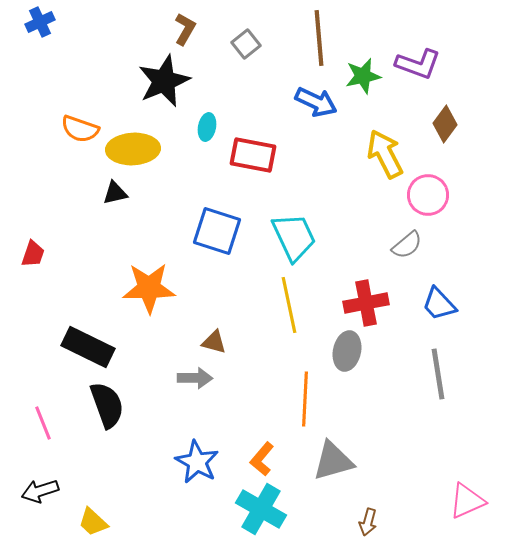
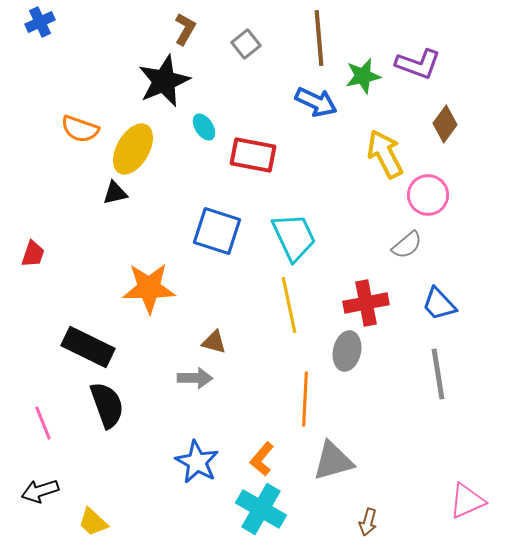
cyan ellipse: moved 3 px left; rotated 44 degrees counterclockwise
yellow ellipse: rotated 57 degrees counterclockwise
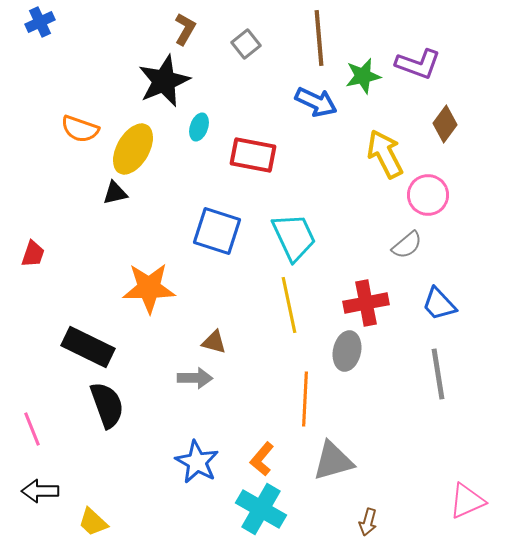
cyan ellipse: moved 5 px left; rotated 52 degrees clockwise
pink line: moved 11 px left, 6 px down
black arrow: rotated 18 degrees clockwise
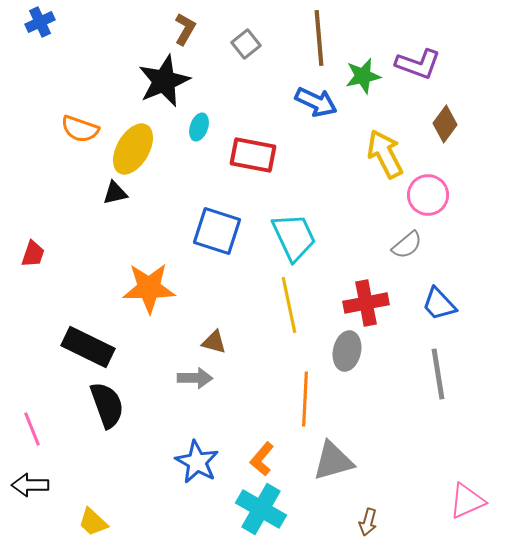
black arrow: moved 10 px left, 6 px up
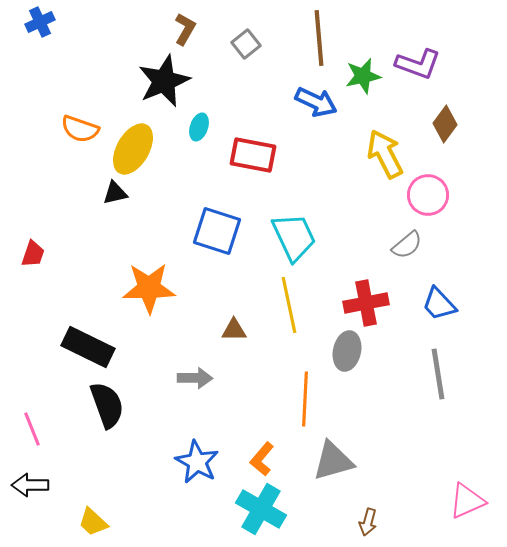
brown triangle: moved 20 px right, 12 px up; rotated 16 degrees counterclockwise
